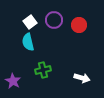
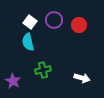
white square: rotated 16 degrees counterclockwise
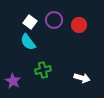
cyan semicircle: rotated 24 degrees counterclockwise
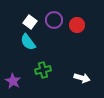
red circle: moved 2 px left
